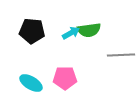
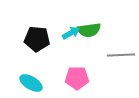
black pentagon: moved 5 px right, 8 px down
pink pentagon: moved 12 px right
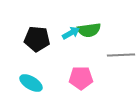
pink pentagon: moved 4 px right
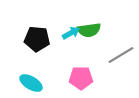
gray line: rotated 28 degrees counterclockwise
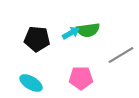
green semicircle: moved 1 px left
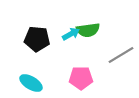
cyan arrow: moved 1 px down
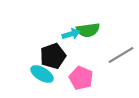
cyan arrow: rotated 12 degrees clockwise
black pentagon: moved 16 px right, 17 px down; rotated 25 degrees counterclockwise
pink pentagon: rotated 25 degrees clockwise
cyan ellipse: moved 11 px right, 9 px up
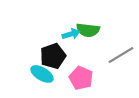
green semicircle: rotated 15 degrees clockwise
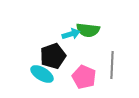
gray line: moved 9 px left, 10 px down; rotated 56 degrees counterclockwise
pink pentagon: moved 3 px right, 1 px up
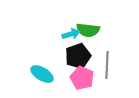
black pentagon: moved 25 px right
gray line: moved 5 px left
pink pentagon: moved 2 px left, 1 px down
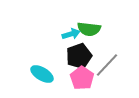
green semicircle: moved 1 px right, 1 px up
black pentagon: moved 1 px right
gray line: rotated 40 degrees clockwise
pink pentagon: rotated 10 degrees clockwise
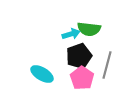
gray line: rotated 28 degrees counterclockwise
